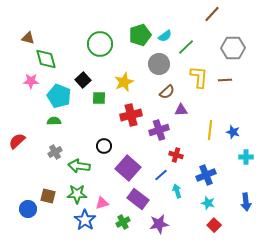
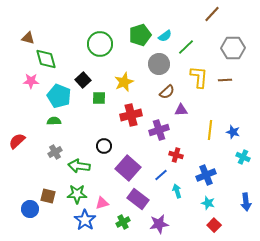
cyan cross at (246, 157): moved 3 px left; rotated 24 degrees clockwise
blue circle at (28, 209): moved 2 px right
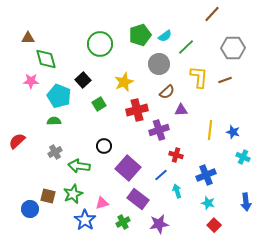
brown triangle at (28, 38): rotated 16 degrees counterclockwise
brown line at (225, 80): rotated 16 degrees counterclockwise
green square at (99, 98): moved 6 px down; rotated 32 degrees counterclockwise
red cross at (131, 115): moved 6 px right, 5 px up
green star at (77, 194): moved 4 px left; rotated 24 degrees counterclockwise
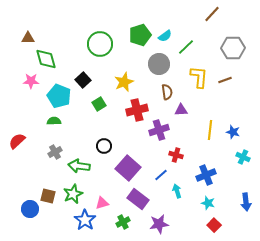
brown semicircle at (167, 92): rotated 56 degrees counterclockwise
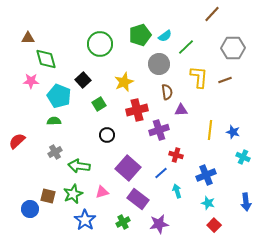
black circle at (104, 146): moved 3 px right, 11 px up
blue line at (161, 175): moved 2 px up
pink triangle at (102, 203): moved 11 px up
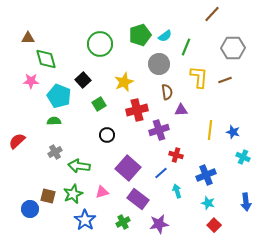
green line at (186, 47): rotated 24 degrees counterclockwise
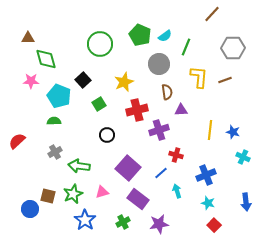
green pentagon at (140, 35): rotated 30 degrees counterclockwise
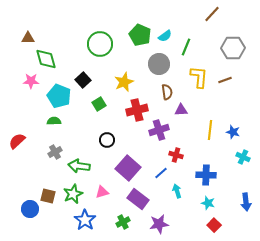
black circle at (107, 135): moved 5 px down
blue cross at (206, 175): rotated 24 degrees clockwise
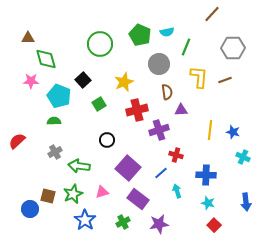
cyan semicircle at (165, 36): moved 2 px right, 4 px up; rotated 24 degrees clockwise
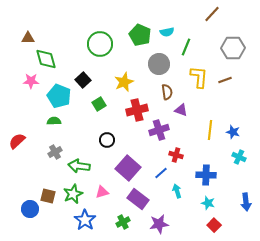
purple triangle at (181, 110): rotated 24 degrees clockwise
cyan cross at (243, 157): moved 4 px left
